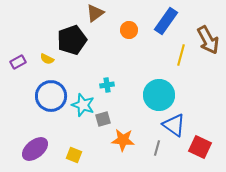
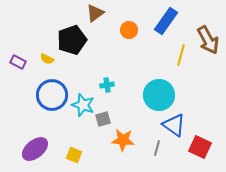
purple rectangle: rotated 56 degrees clockwise
blue circle: moved 1 px right, 1 px up
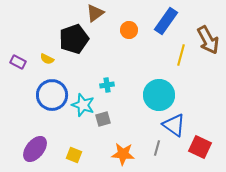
black pentagon: moved 2 px right, 1 px up
orange star: moved 14 px down
purple ellipse: rotated 12 degrees counterclockwise
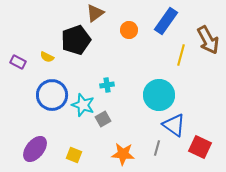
black pentagon: moved 2 px right, 1 px down
yellow semicircle: moved 2 px up
gray square: rotated 14 degrees counterclockwise
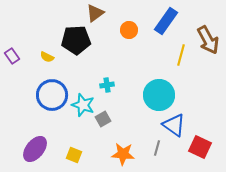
black pentagon: rotated 16 degrees clockwise
purple rectangle: moved 6 px left, 6 px up; rotated 28 degrees clockwise
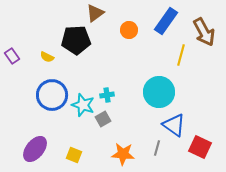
brown arrow: moved 4 px left, 8 px up
cyan cross: moved 10 px down
cyan circle: moved 3 px up
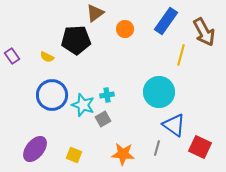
orange circle: moved 4 px left, 1 px up
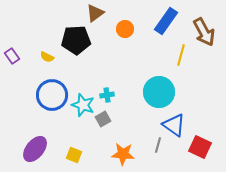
gray line: moved 1 px right, 3 px up
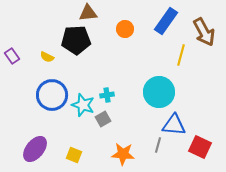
brown triangle: moved 7 px left; rotated 30 degrees clockwise
blue triangle: rotated 30 degrees counterclockwise
